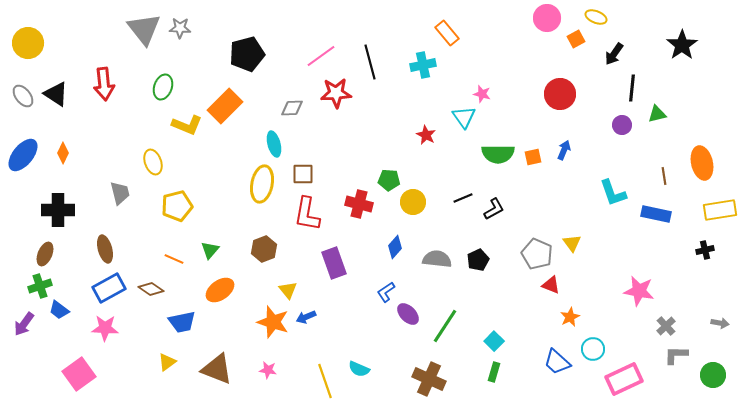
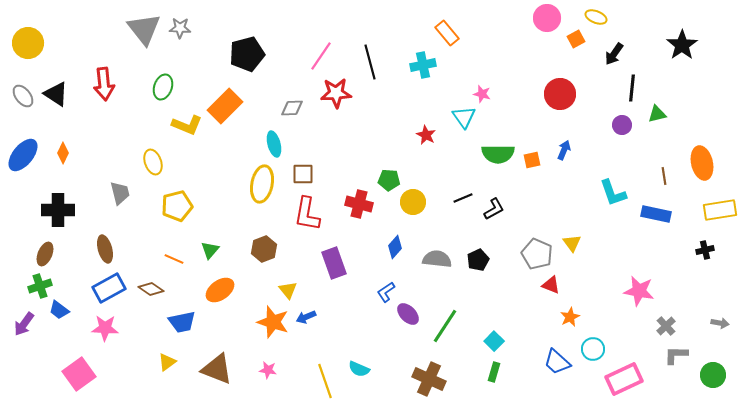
pink line at (321, 56): rotated 20 degrees counterclockwise
orange square at (533, 157): moved 1 px left, 3 px down
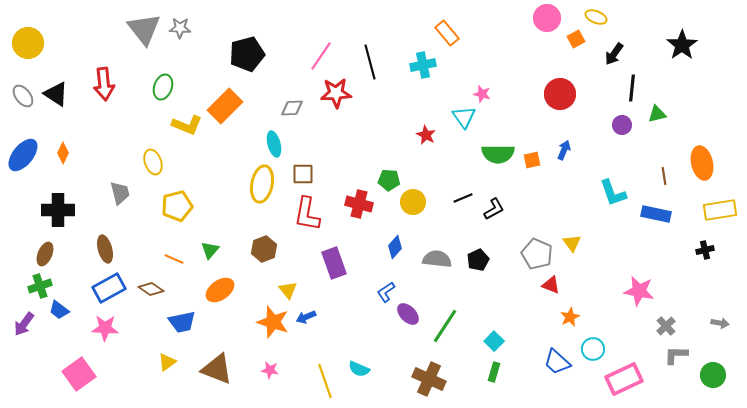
pink star at (268, 370): moved 2 px right
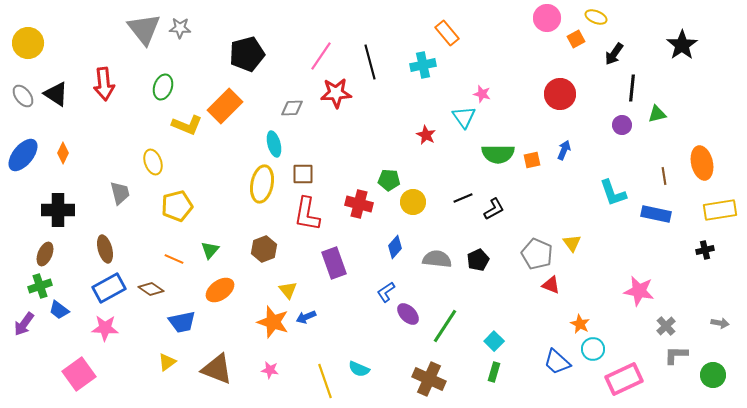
orange star at (570, 317): moved 10 px right, 7 px down; rotated 18 degrees counterclockwise
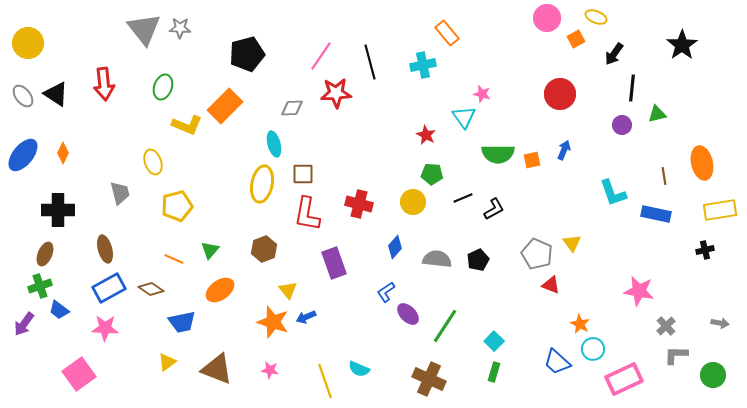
green pentagon at (389, 180): moved 43 px right, 6 px up
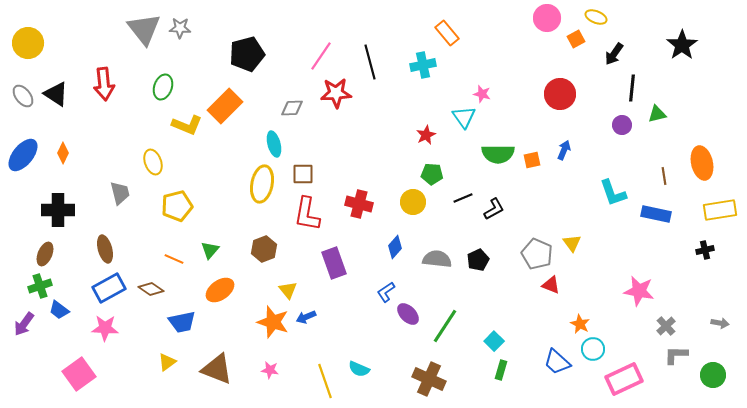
red star at (426, 135): rotated 18 degrees clockwise
green rectangle at (494, 372): moved 7 px right, 2 px up
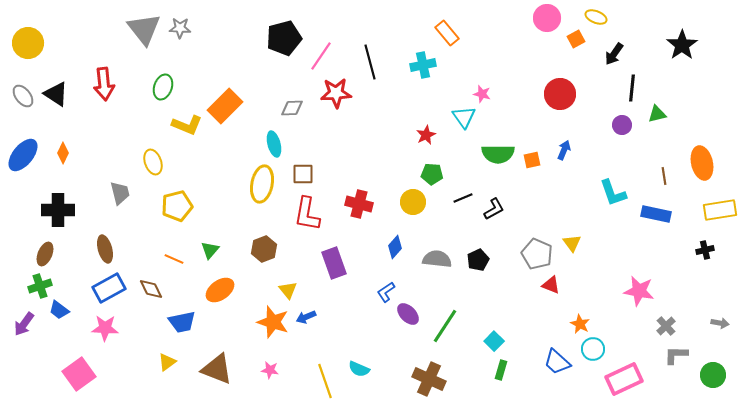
black pentagon at (247, 54): moved 37 px right, 16 px up
brown diamond at (151, 289): rotated 30 degrees clockwise
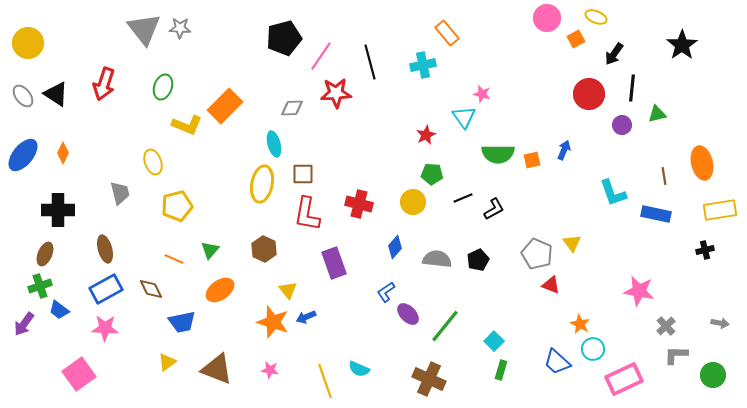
red arrow at (104, 84): rotated 24 degrees clockwise
red circle at (560, 94): moved 29 px right
brown hexagon at (264, 249): rotated 15 degrees counterclockwise
blue rectangle at (109, 288): moved 3 px left, 1 px down
green line at (445, 326): rotated 6 degrees clockwise
